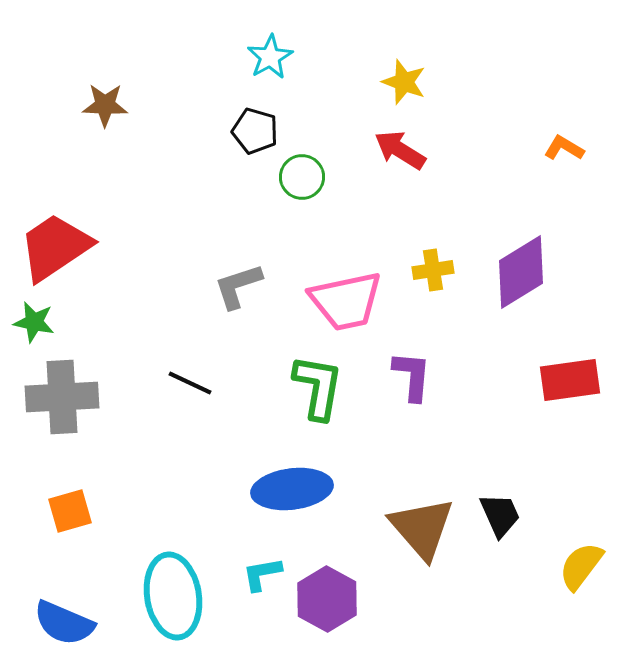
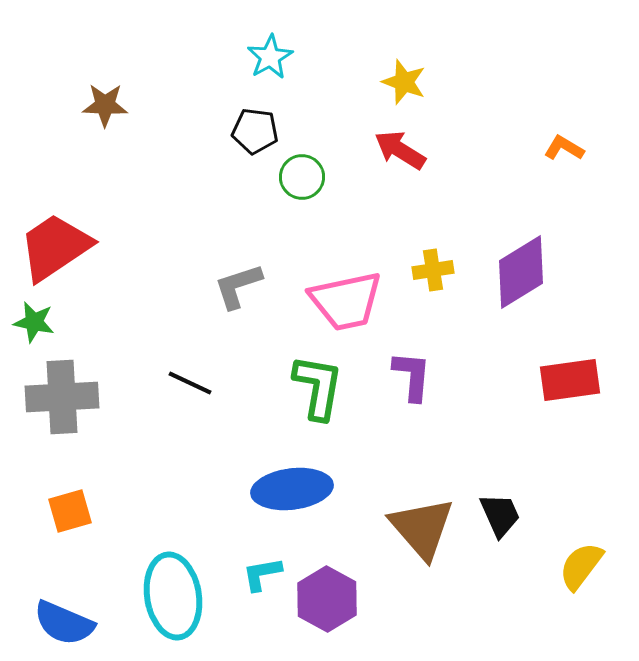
black pentagon: rotated 9 degrees counterclockwise
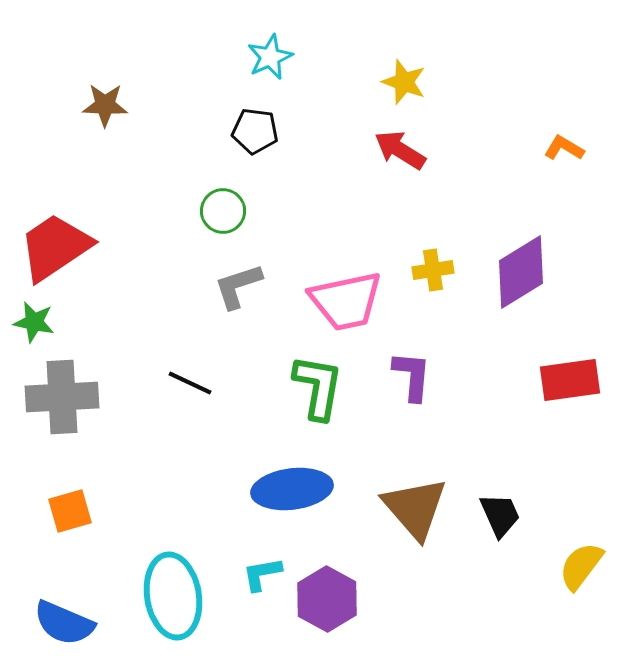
cyan star: rotated 6 degrees clockwise
green circle: moved 79 px left, 34 px down
brown triangle: moved 7 px left, 20 px up
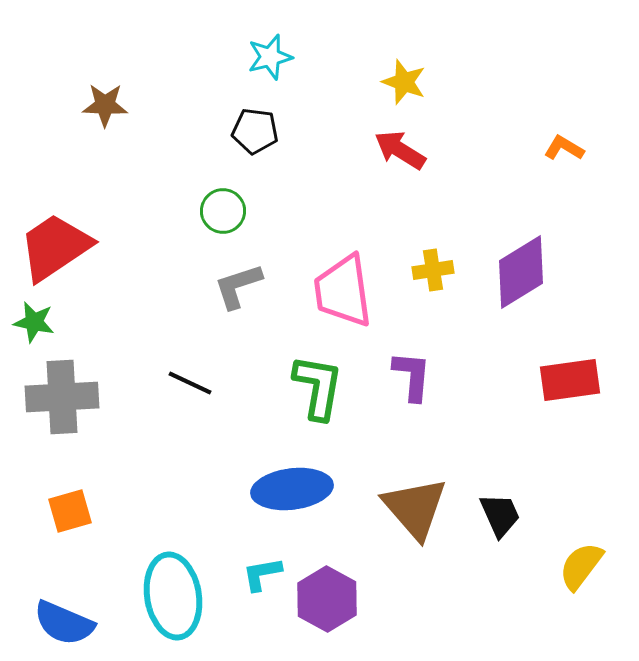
cyan star: rotated 9 degrees clockwise
pink trapezoid: moved 3 px left, 10 px up; rotated 94 degrees clockwise
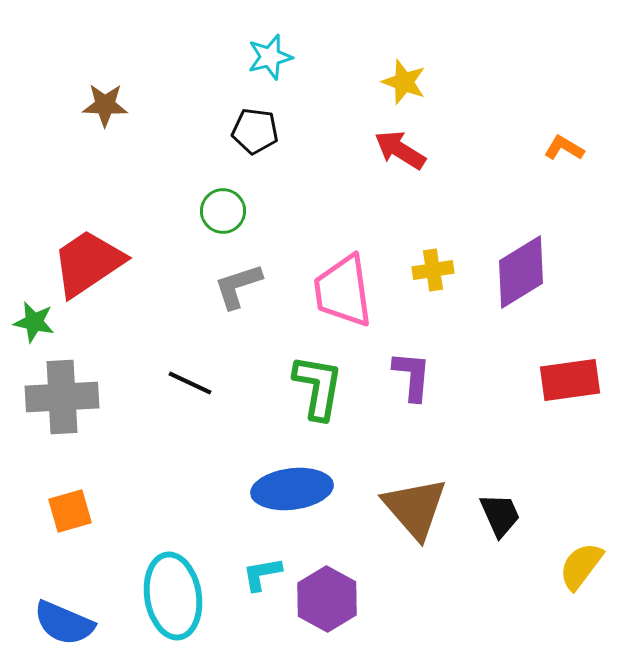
red trapezoid: moved 33 px right, 16 px down
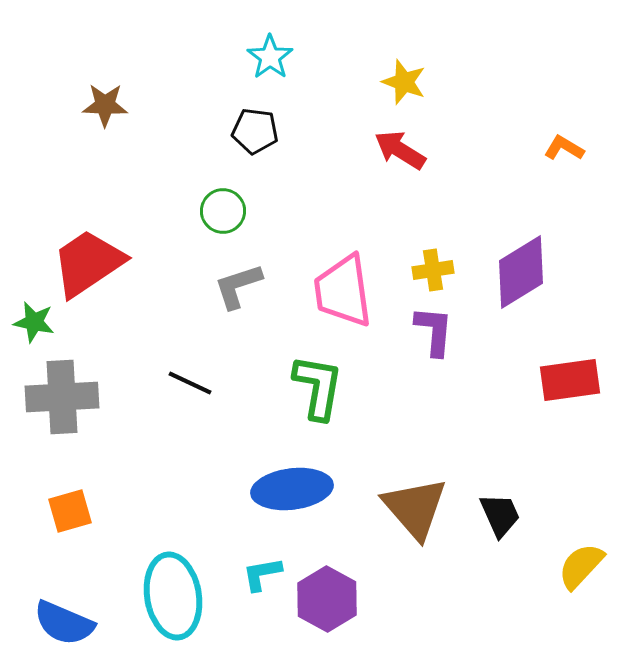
cyan star: rotated 21 degrees counterclockwise
purple L-shape: moved 22 px right, 45 px up
yellow semicircle: rotated 6 degrees clockwise
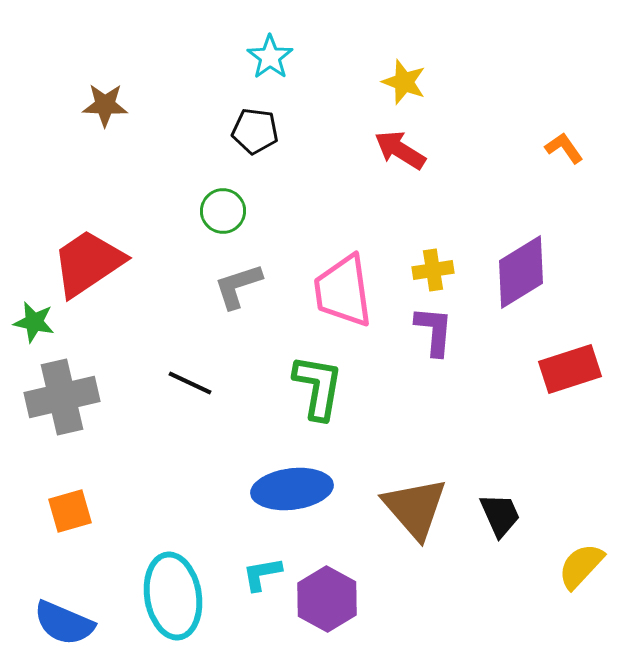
orange L-shape: rotated 24 degrees clockwise
red rectangle: moved 11 px up; rotated 10 degrees counterclockwise
gray cross: rotated 10 degrees counterclockwise
